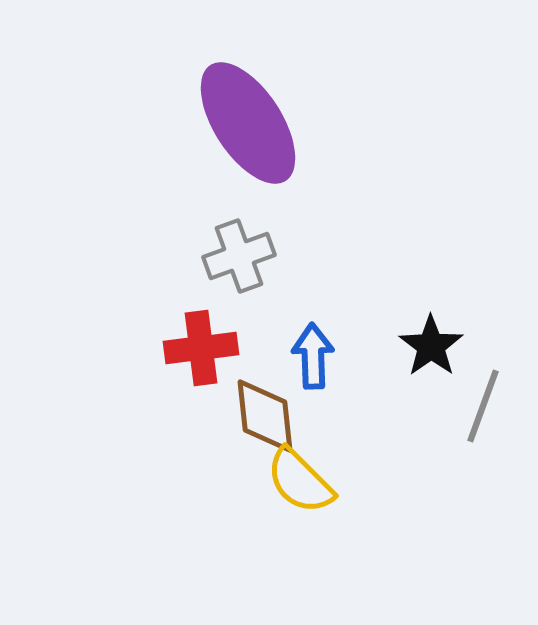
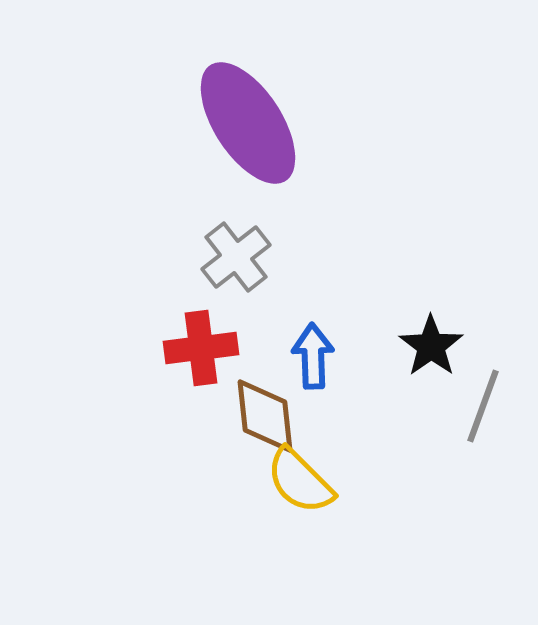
gray cross: moved 3 px left, 1 px down; rotated 18 degrees counterclockwise
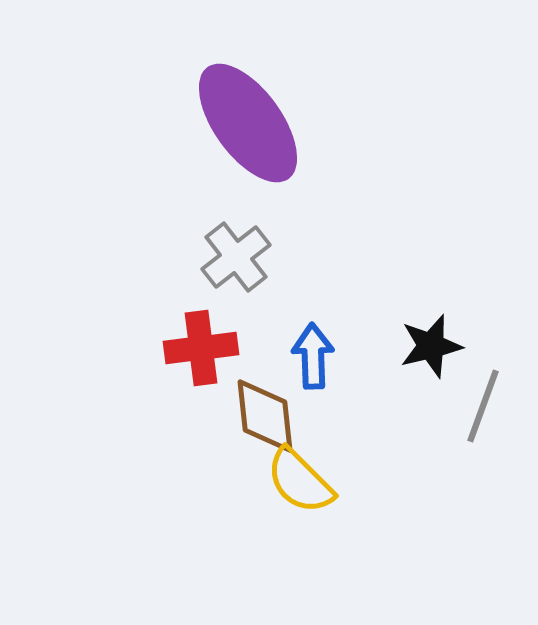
purple ellipse: rotated 3 degrees counterclockwise
black star: rotated 22 degrees clockwise
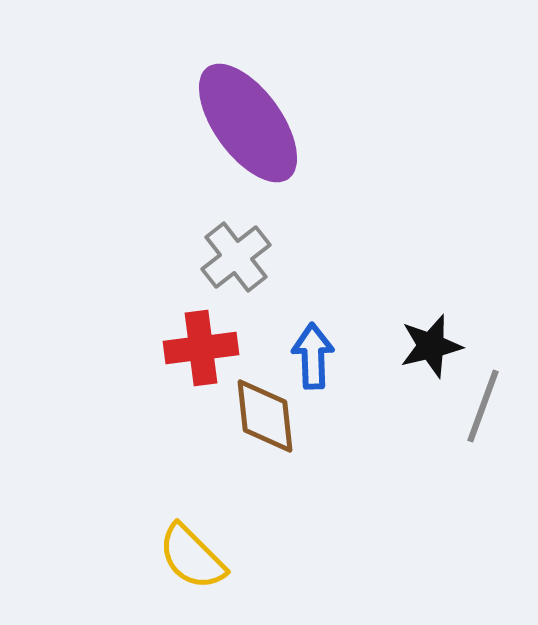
yellow semicircle: moved 108 px left, 76 px down
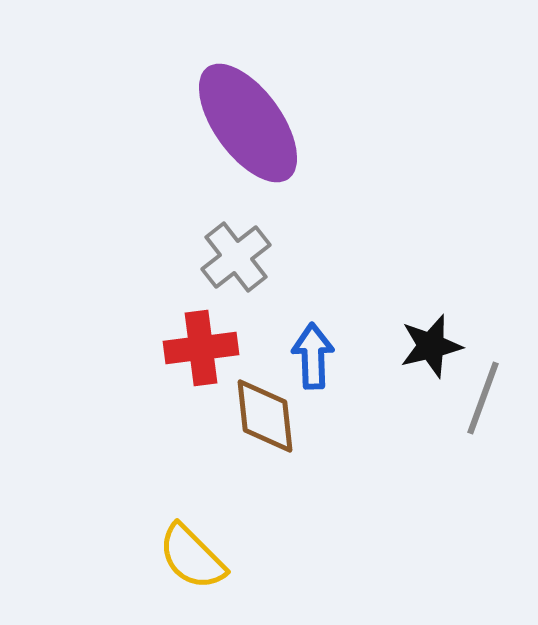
gray line: moved 8 px up
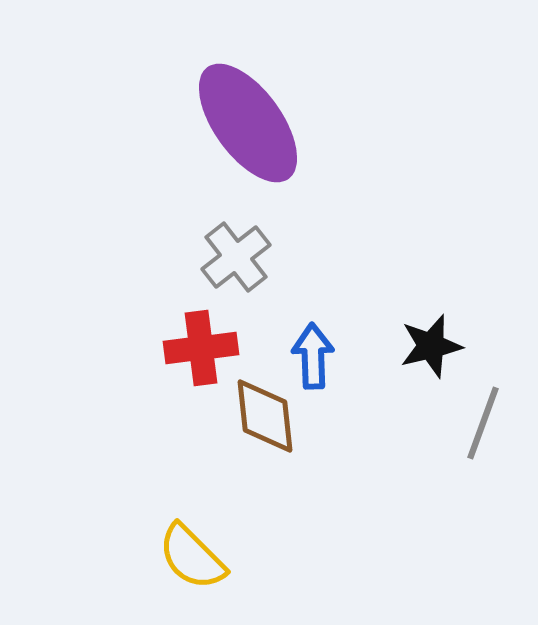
gray line: moved 25 px down
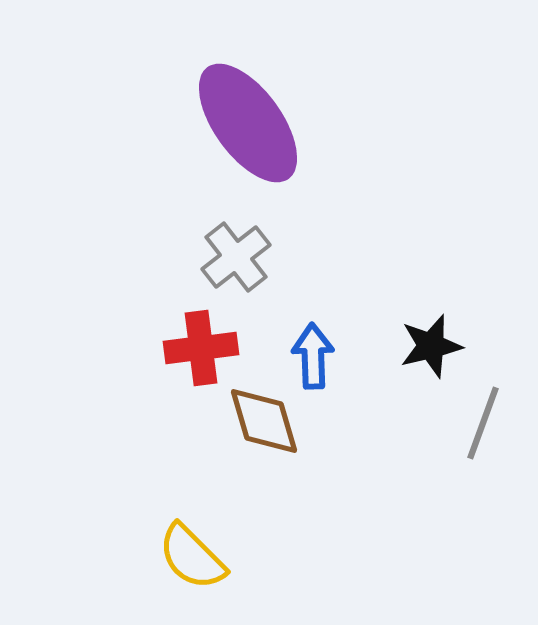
brown diamond: moved 1 px left, 5 px down; rotated 10 degrees counterclockwise
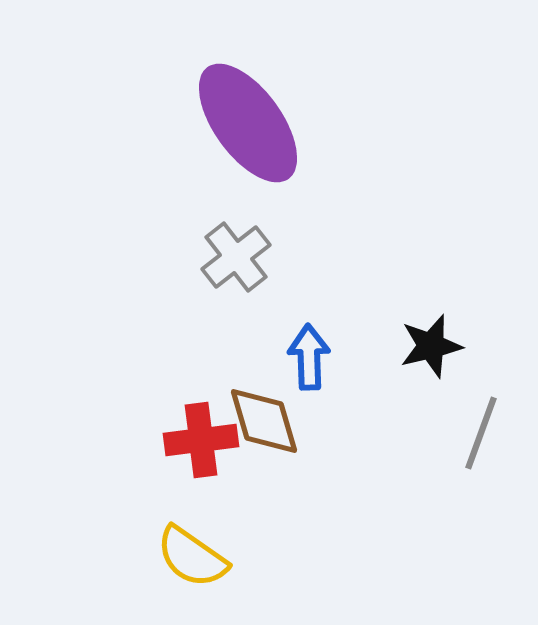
red cross: moved 92 px down
blue arrow: moved 4 px left, 1 px down
gray line: moved 2 px left, 10 px down
yellow semicircle: rotated 10 degrees counterclockwise
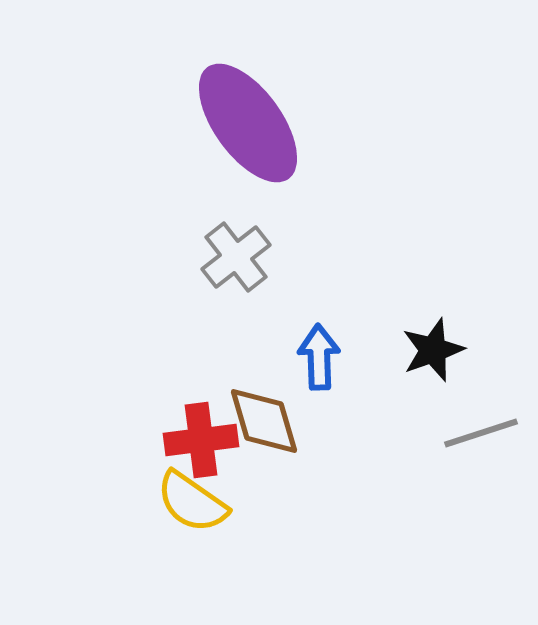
black star: moved 2 px right, 4 px down; rotated 6 degrees counterclockwise
blue arrow: moved 10 px right
gray line: rotated 52 degrees clockwise
yellow semicircle: moved 55 px up
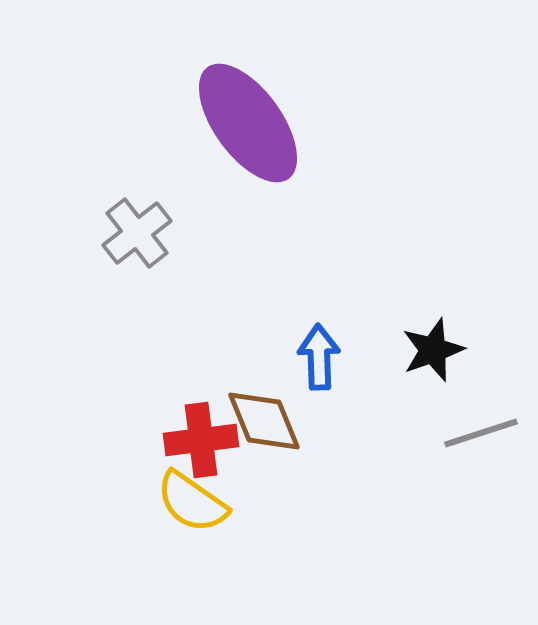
gray cross: moved 99 px left, 24 px up
brown diamond: rotated 6 degrees counterclockwise
